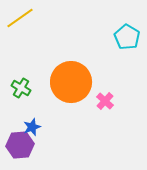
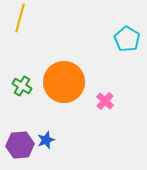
yellow line: rotated 40 degrees counterclockwise
cyan pentagon: moved 2 px down
orange circle: moved 7 px left
green cross: moved 1 px right, 2 px up
blue star: moved 14 px right, 13 px down
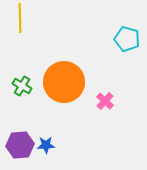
yellow line: rotated 16 degrees counterclockwise
cyan pentagon: rotated 15 degrees counterclockwise
blue star: moved 5 px down; rotated 18 degrees clockwise
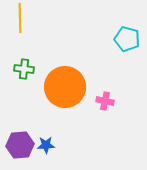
orange circle: moved 1 px right, 5 px down
green cross: moved 2 px right, 17 px up; rotated 24 degrees counterclockwise
pink cross: rotated 30 degrees counterclockwise
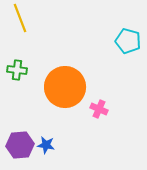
yellow line: rotated 20 degrees counterclockwise
cyan pentagon: moved 1 px right, 2 px down
green cross: moved 7 px left, 1 px down
pink cross: moved 6 px left, 8 px down; rotated 12 degrees clockwise
blue star: rotated 12 degrees clockwise
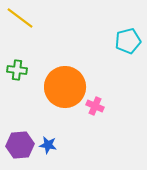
yellow line: rotated 32 degrees counterclockwise
cyan pentagon: rotated 30 degrees counterclockwise
pink cross: moved 4 px left, 3 px up
blue star: moved 2 px right
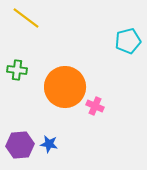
yellow line: moved 6 px right
blue star: moved 1 px right, 1 px up
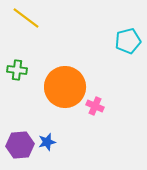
blue star: moved 2 px left, 2 px up; rotated 24 degrees counterclockwise
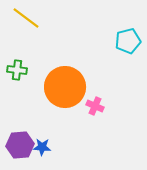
blue star: moved 5 px left, 5 px down; rotated 18 degrees clockwise
